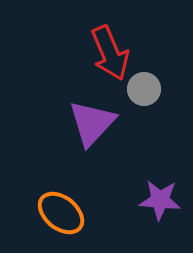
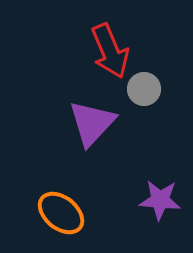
red arrow: moved 2 px up
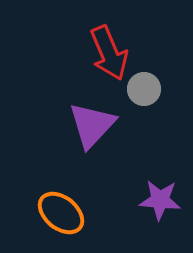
red arrow: moved 1 px left, 2 px down
purple triangle: moved 2 px down
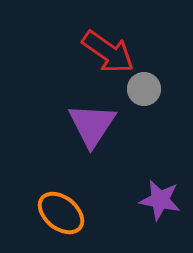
red arrow: moved 1 px left, 1 px up; rotated 32 degrees counterclockwise
purple triangle: rotated 10 degrees counterclockwise
purple star: rotated 6 degrees clockwise
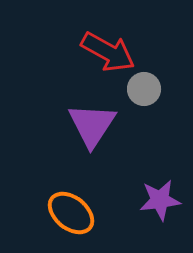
red arrow: rotated 6 degrees counterclockwise
purple star: rotated 18 degrees counterclockwise
orange ellipse: moved 10 px right
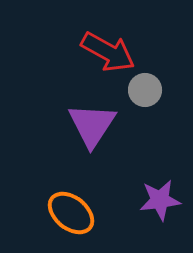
gray circle: moved 1 px right, 1 px down
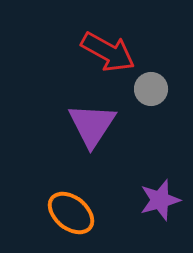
gray circle: moved 6 px right, 1 px up
purple star: rotated 9 degrees counterclockwise
